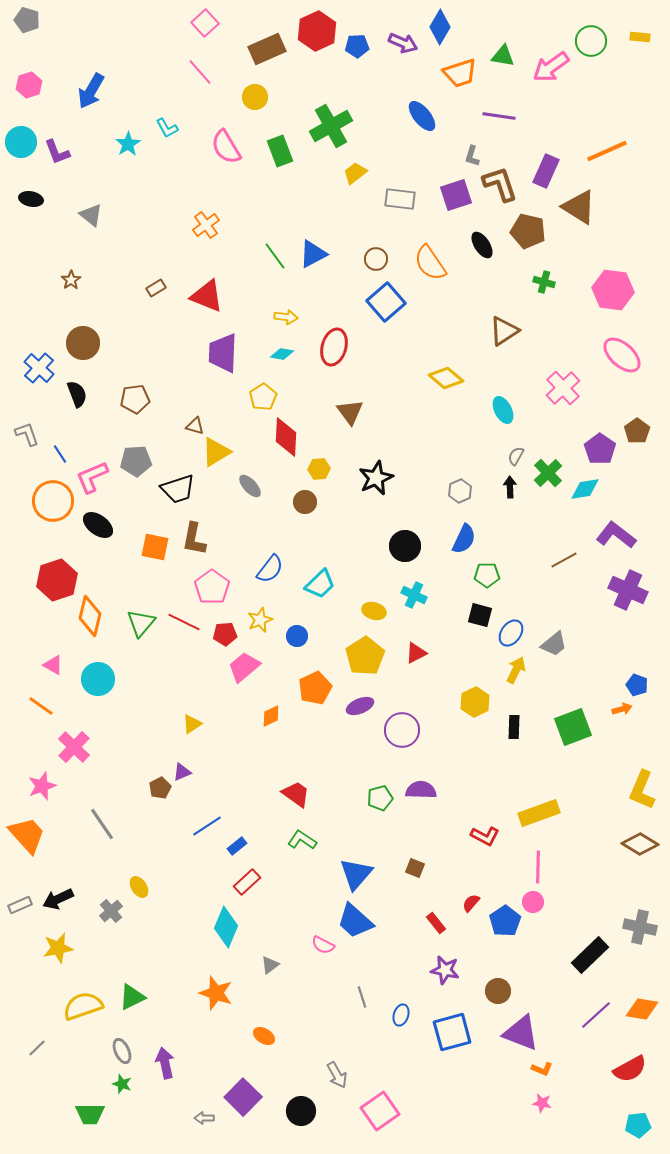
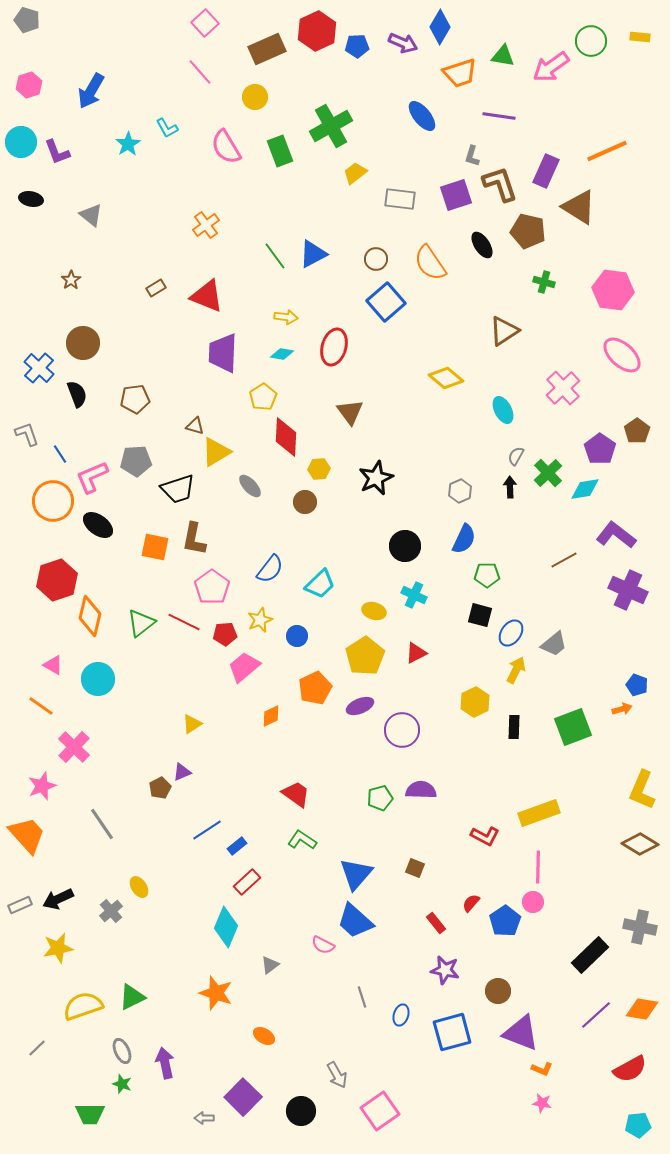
green triangle at (141, 623): rotated 12 degrees clockwise
blue line at (207, 826): moved 4 px down
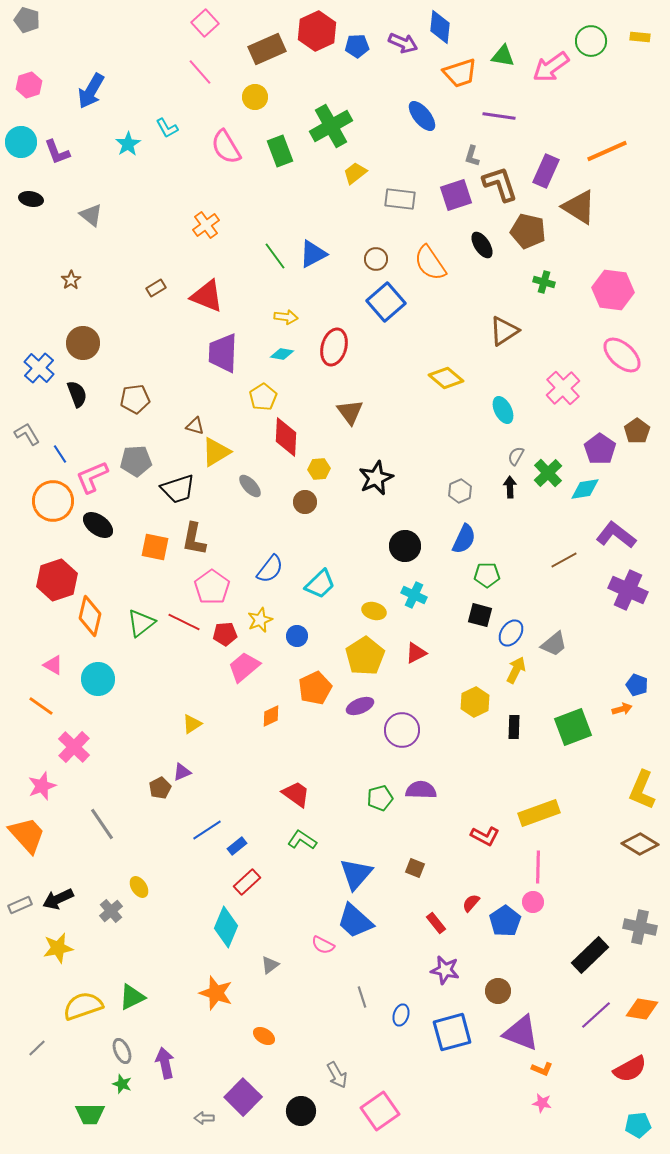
blue diamond at (440, 27): rotated 24 degrees counterclockwise
gray L-shape at (27, 434): rotated 12 degrees counterclockwise
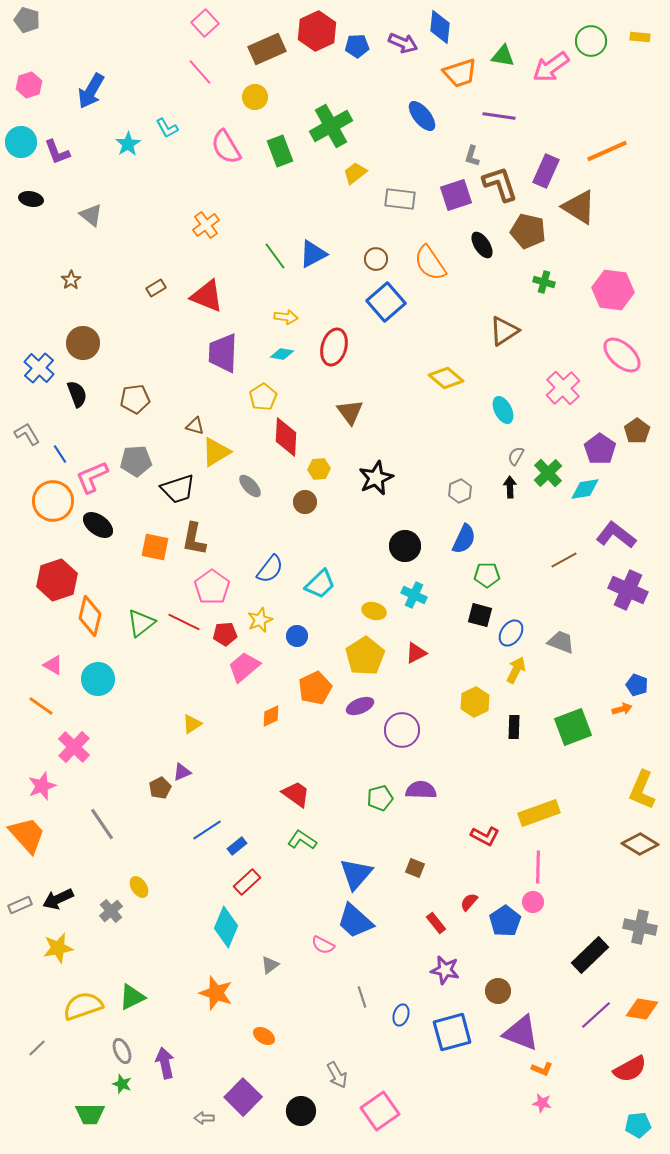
gray trapezoid at (554, 644): moved 7 px right, 2 px up; rotated 120 degrees counterclockwise
red semicircle at (471, 903): moved 2 px left, 1 px up
